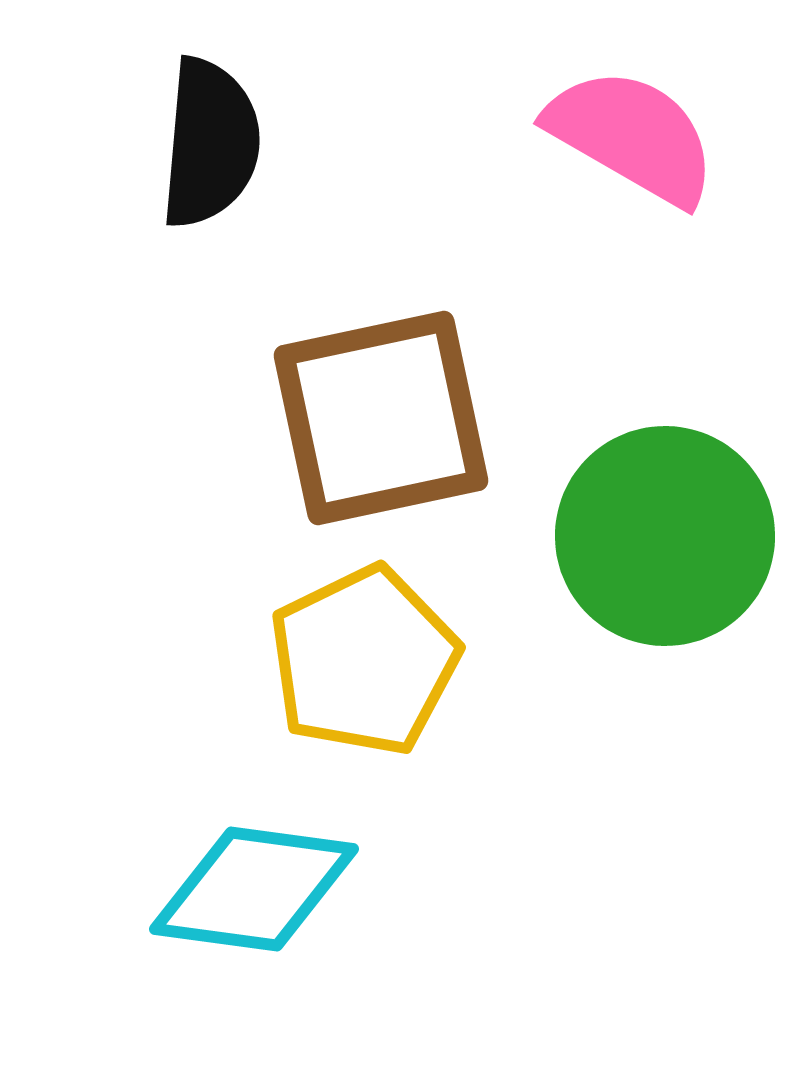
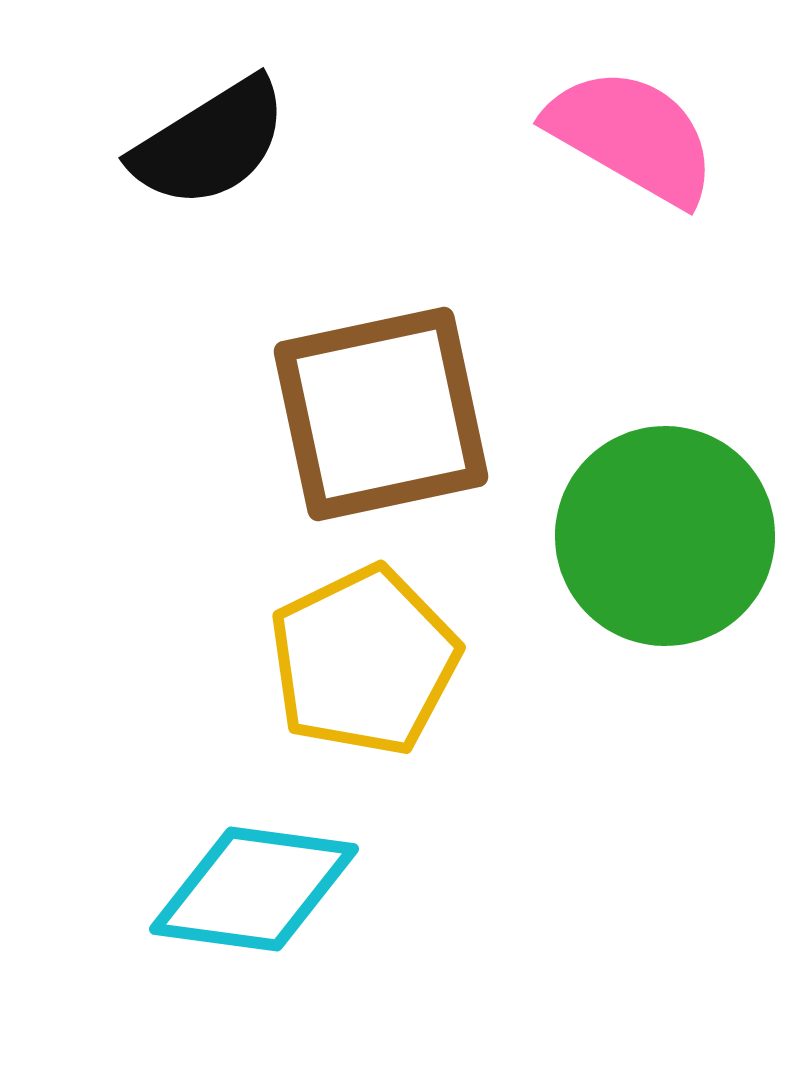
black semicircle: rotated 53 degrees clockwise
brown square: moved 4 px up
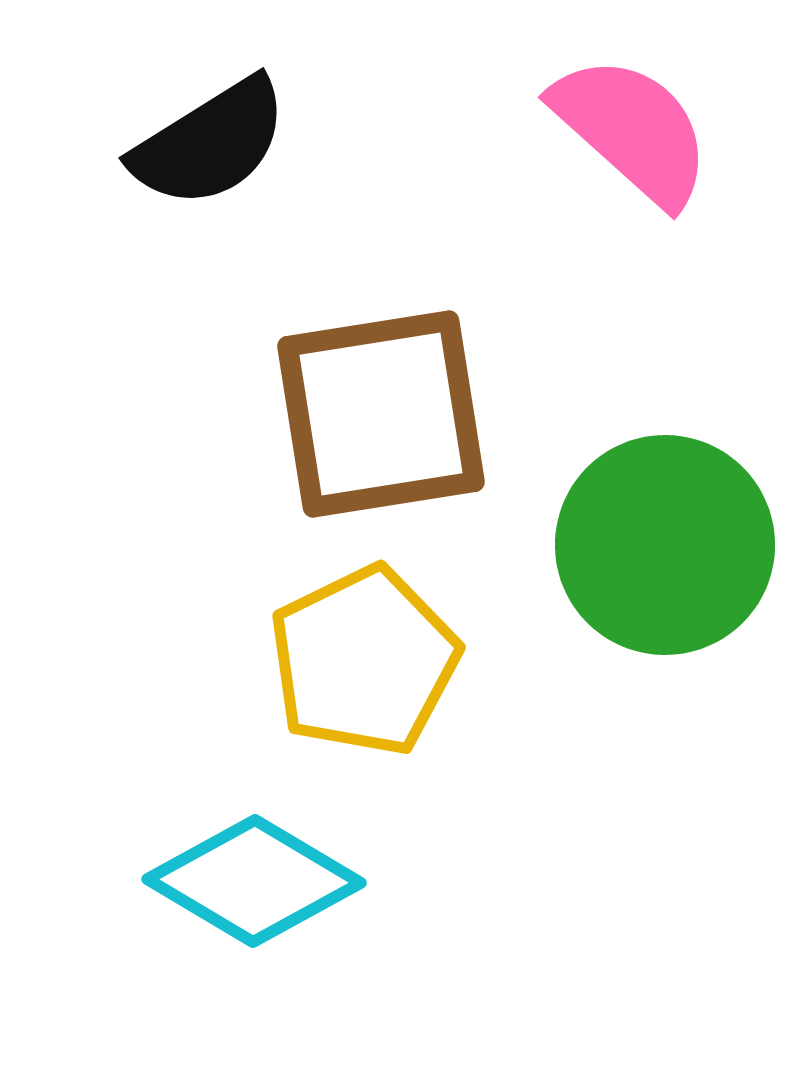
pink semicircle: moved 6 px up; rotated 12 degrees clockwise
brown square: rotated 3 degrees clockwise
green circle: moved 9 px down
cyan diamond: moved 8 px up; rotated 23 degrees clockwise
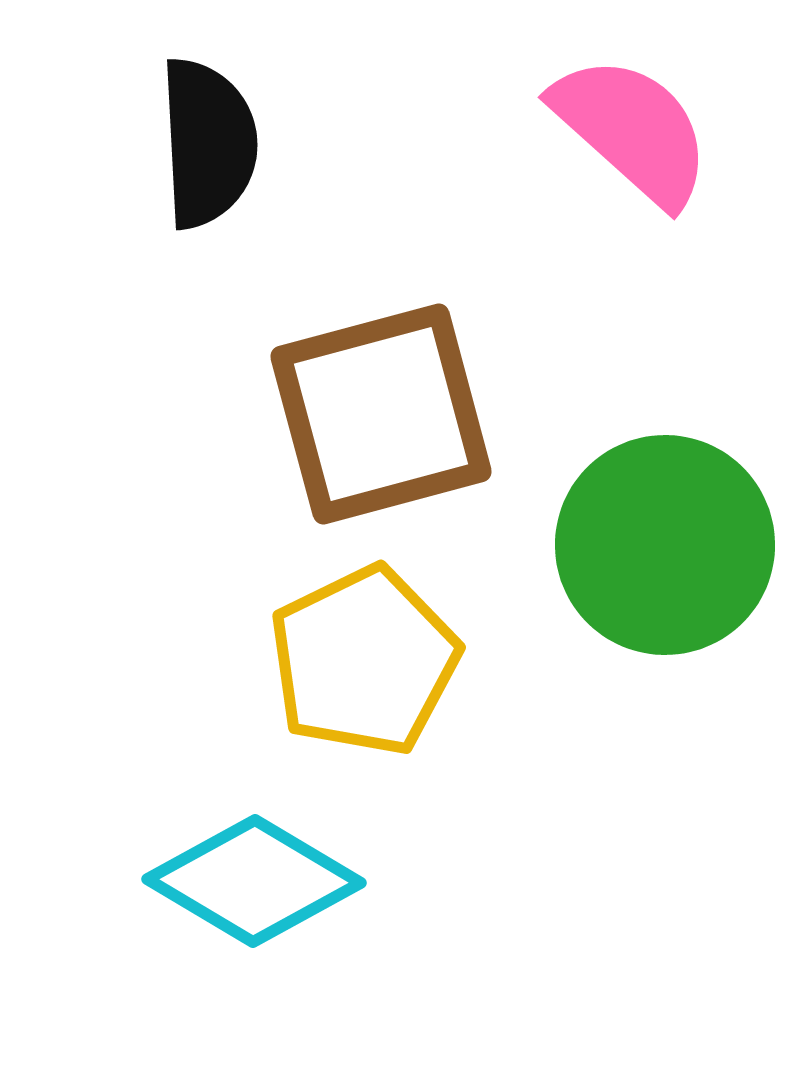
black semicircle: moved 2 px left; rotated 61 degrees counterclockwise
brown square: rotated 6 degrees counterclockwise
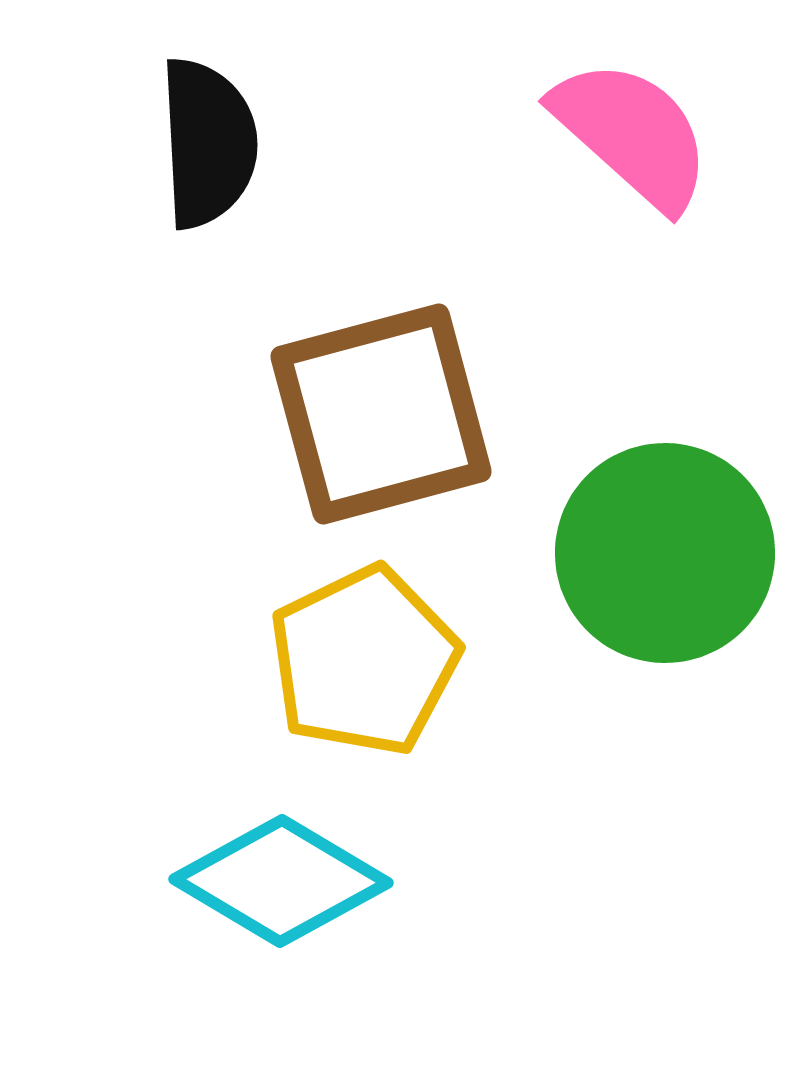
pink semicircle: moved 4 px down
green circle: moved 8 px down
cyan diamond: moved 27 px right
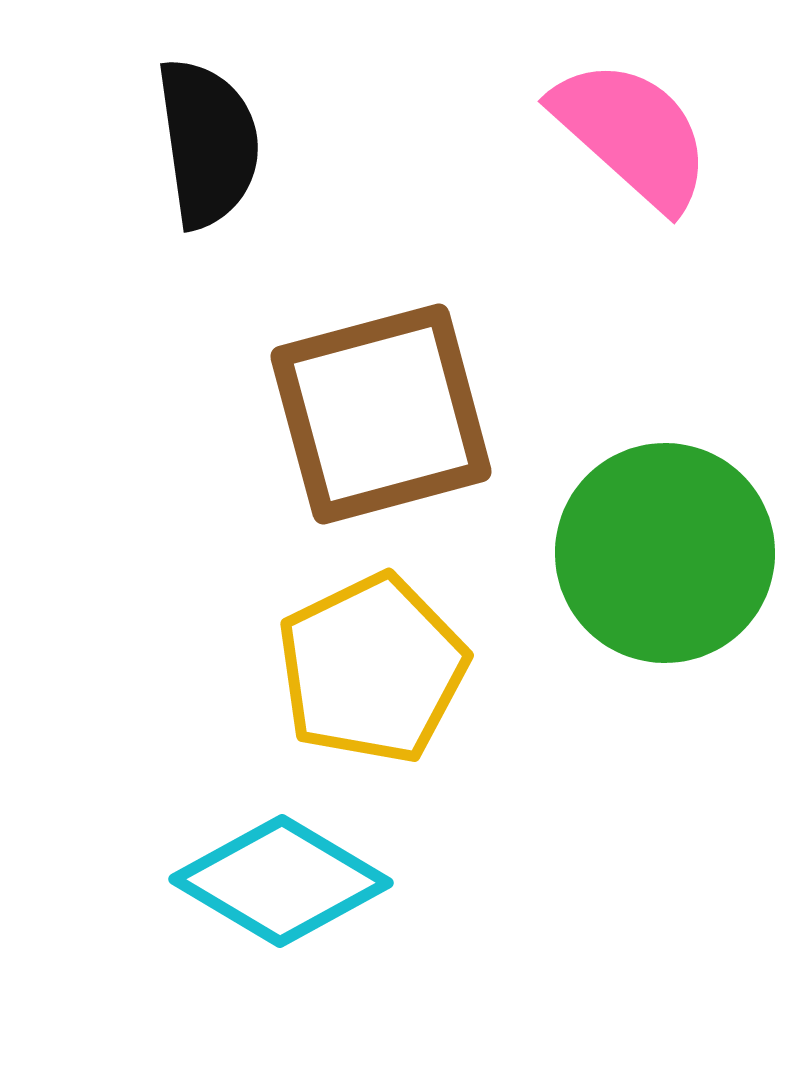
black semicircle: rotated 5 degrees counterclockwise
yellow pentagon: moved 8 px right, 8 px down
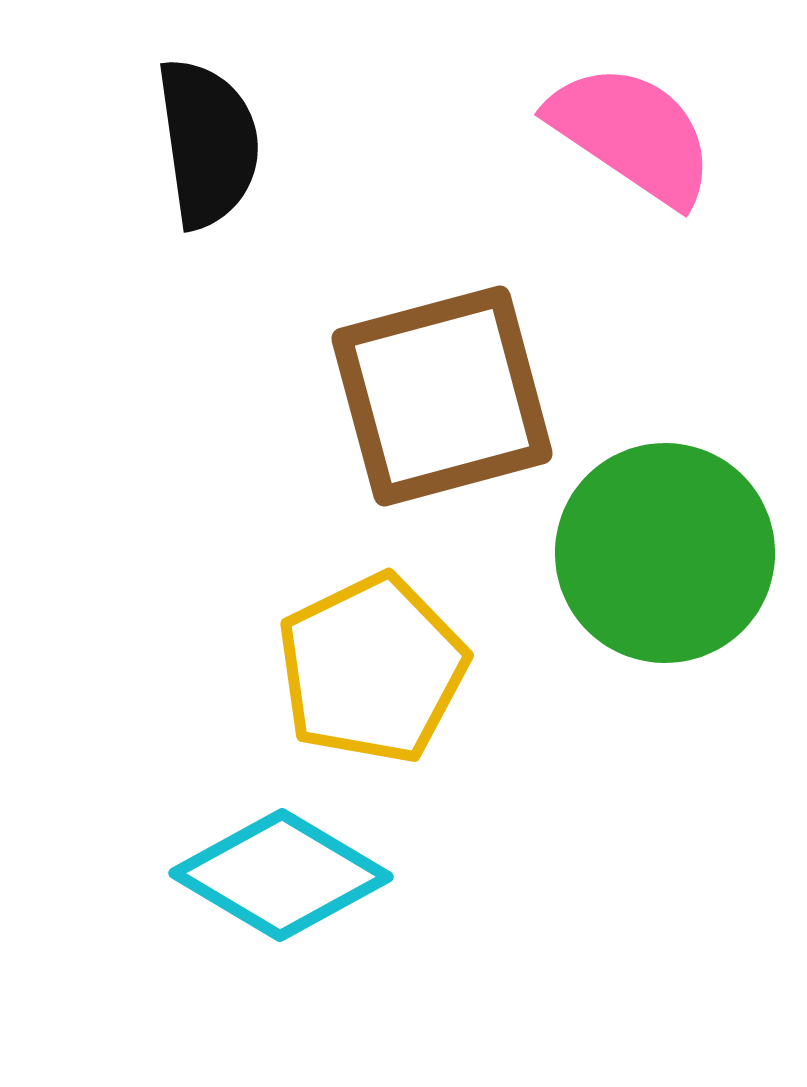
pink semicircle: rotated 8 degrees counterclockwise
brown square: moved 61 px right, 18 px up
cyan diamond: moved 6 px up
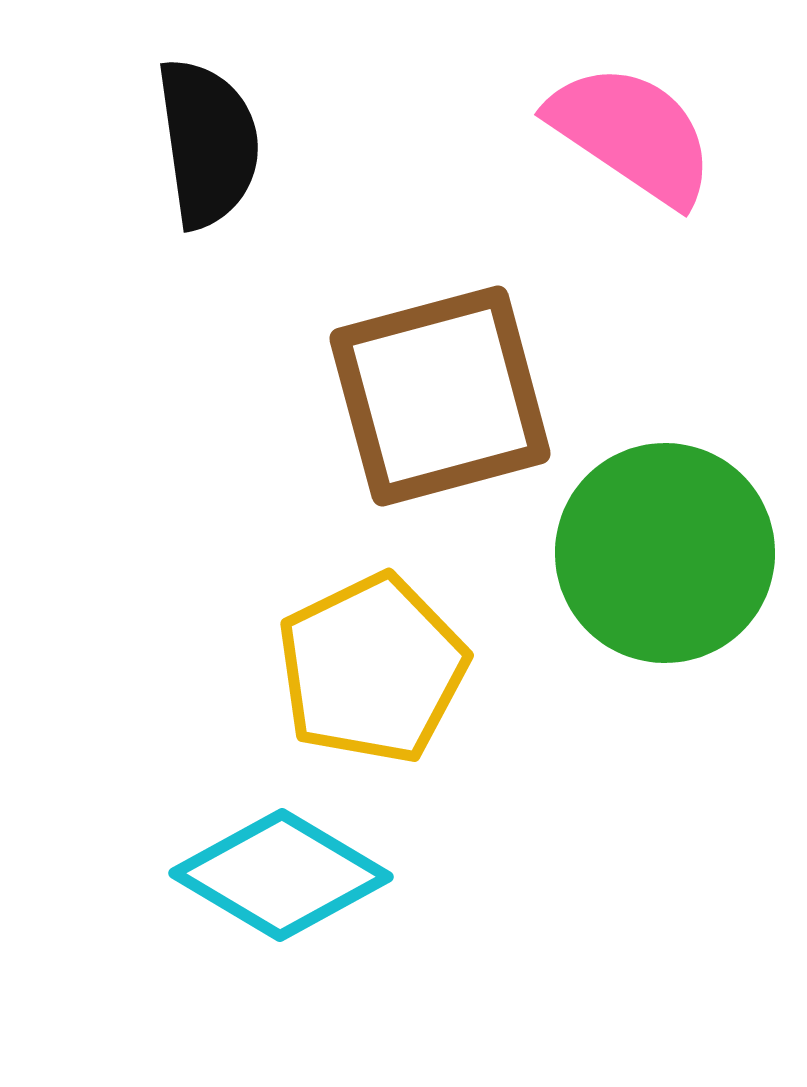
brown square: moved 2 px left
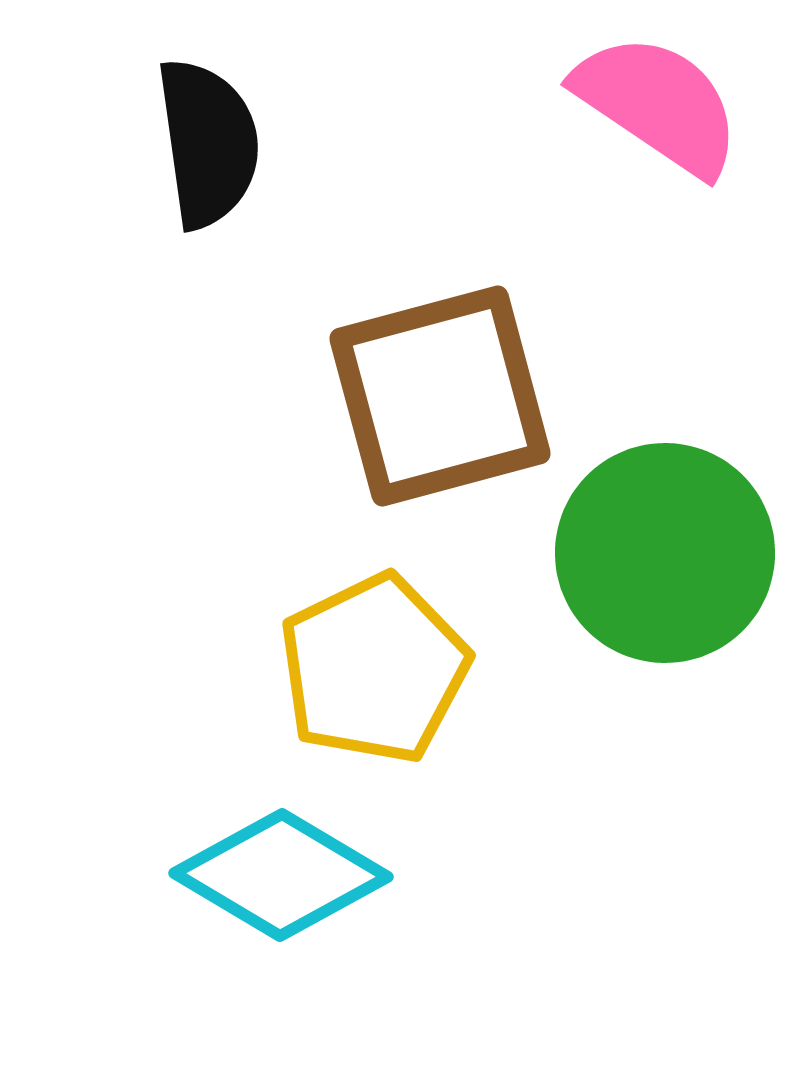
pink semicircle: moved 26 px right, 30 px up
yellow pentagon: moved 2 px right
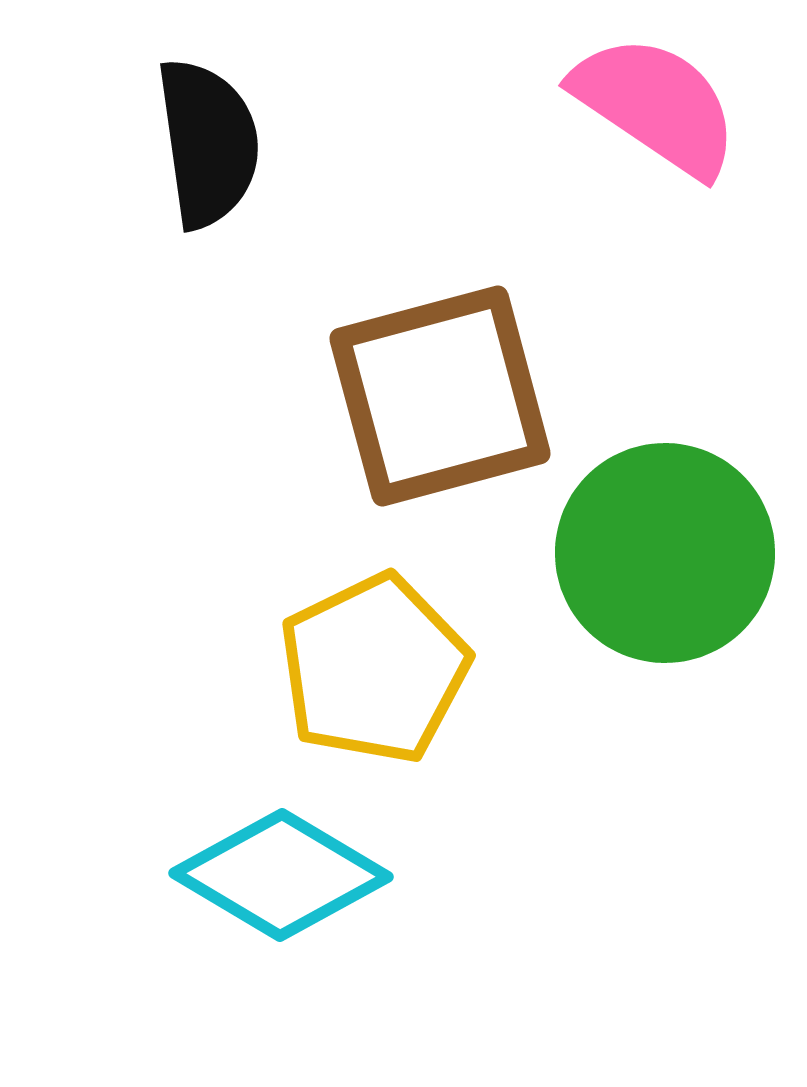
pink semicircle: moved 2 px left, 1 px down
